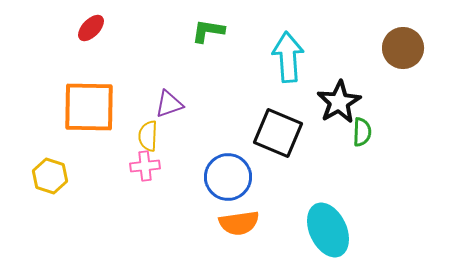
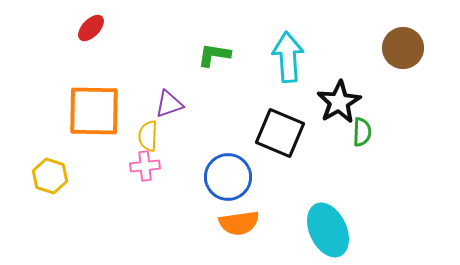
green L-shape: moved 6 px right, 24 px down
orange square: moved 5 px right, 4 px down
black square: moved 2 px right
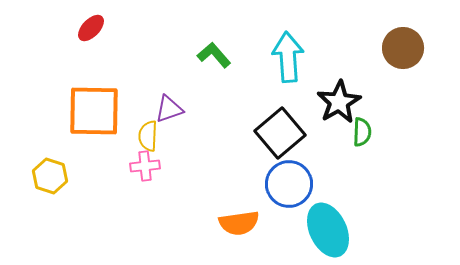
green L-shape: rotated 40 degrees clockwise
purple triangle: moved 5 px down
black square: rotated 27 degrees clockwise
blue circle: moved 61 px right, 7 px down
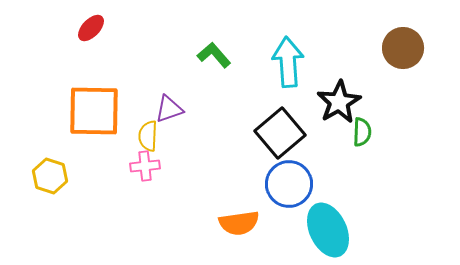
cyan arrow: moved 5 px down
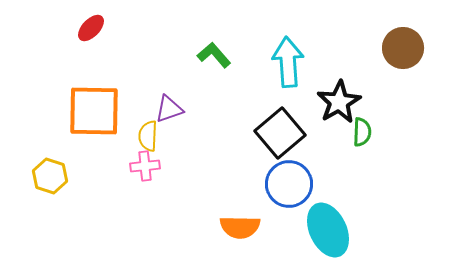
orange semicircle: moved 1 px right, 4 px down; rotated 9 degrees clockwise
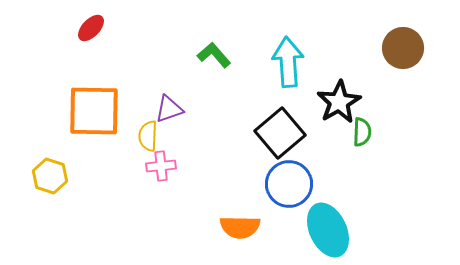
pink cross: moved 16 px right
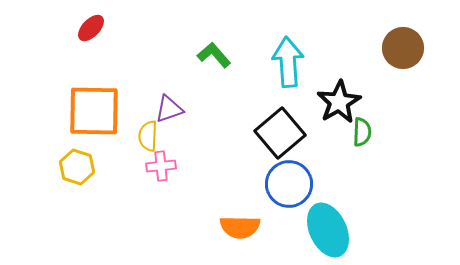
yellow hexagon: moved 27 px right, 9 px up
